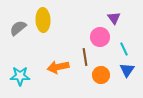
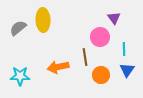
cyan line: rotated 24 degrees clockwise
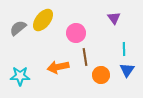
yellow ellipse: rotated 40 degrees clockwise
pink circle: moved 24 px left, 4 px up
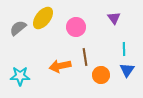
yellow ellipse: moved 2 px up
pink circle: moved 6 px up
orange arrow: moved 2 px right, 1 px up
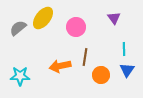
brown line: rotated 18 degrees clockwise
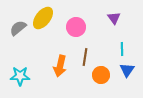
cyan line: moved 2 px left
orange arrow: rotated 65 degrees counterclockwise
